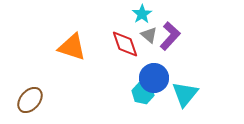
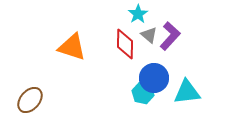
cyan star: moved 4 px left
red diamond: rotated 20 degrees clockwise
cyan triangle: moved 2 px right, 2 px up; rotated 44 degrees clockwise
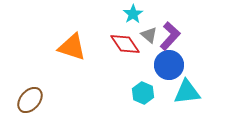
cyan star: moved 5 px left
red diamond: rotated 36 degrees counterclockwise
blue circle: moved 15 px right, 13 px up
cyan hexagon: rotated 10 degrees clockwise
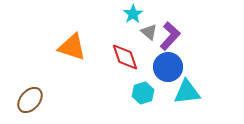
gray triangle: moved 3 px up
red diamond: moved 13 px down; rotated 16 degrees clockwise
blue circle: moved 1 px left, 2 px down
cyan hexagon: rotated 20 degrees clockwise
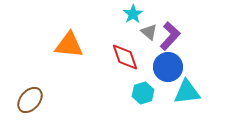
orange triangle: moved 3 px left, 2 px up; rotated 12 degrees counterclockwise
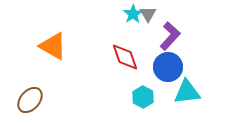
gray triangle: moved 1 px left, 18 px up; rotated 18 degrees clockwise
orange triangle: moved 16 px left, 1 px down; rotated 24 degrees clockwise
cyan hexagon: moved 4 px down; rotated 15 degrees counterclockwise
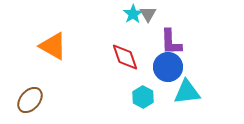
purple L-shape: moved 1 px right, 6 px down; rotated 136 degrees clockwise
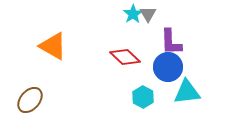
red diamond: rotated 28 degrees counterclockwise
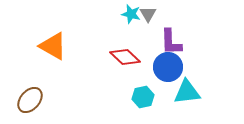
cyan star: moved 2 px left; rotated 24 degrees counterclockwise
cyan hexagon: rotated 20 degrees clockwise
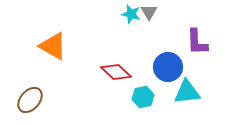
gray triangle: moved 1 px right, 2 px up
purple L-shape: moved 26 px right
red diamond: moved 9 px left, 15 px down
